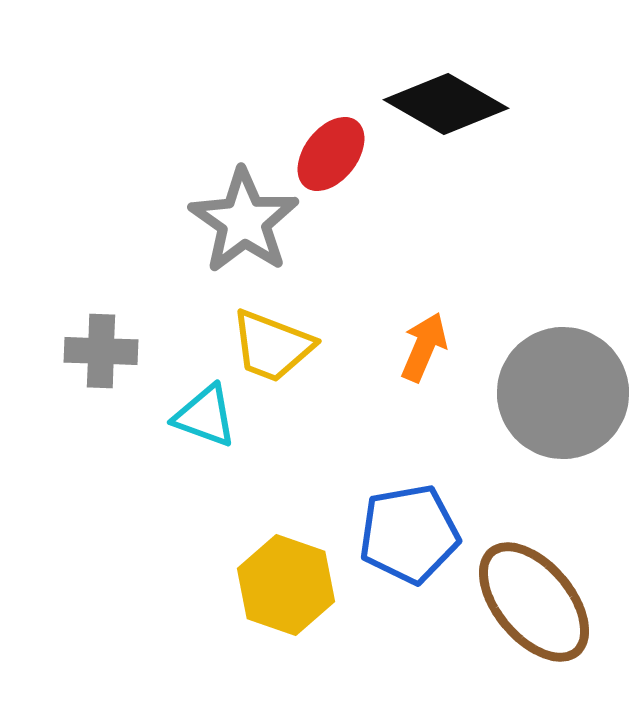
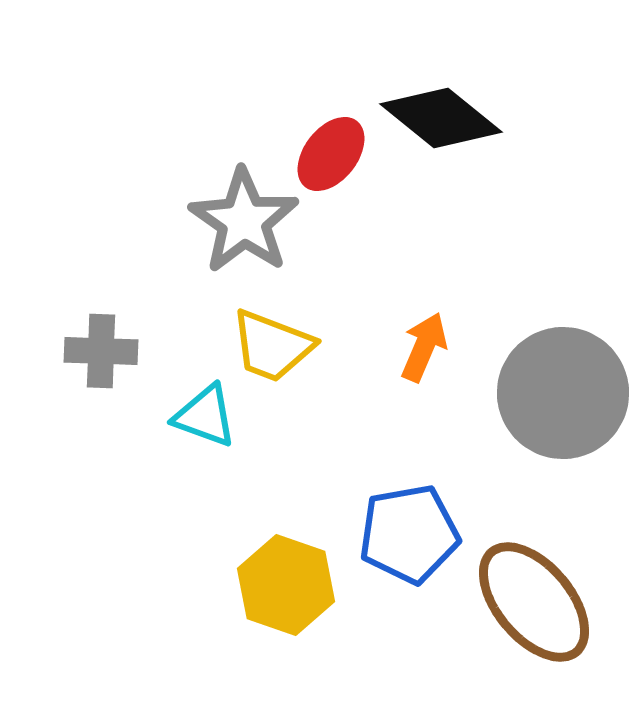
black diamond: moved 5 px left, 14 px down; rotated 9 degrees clockwise
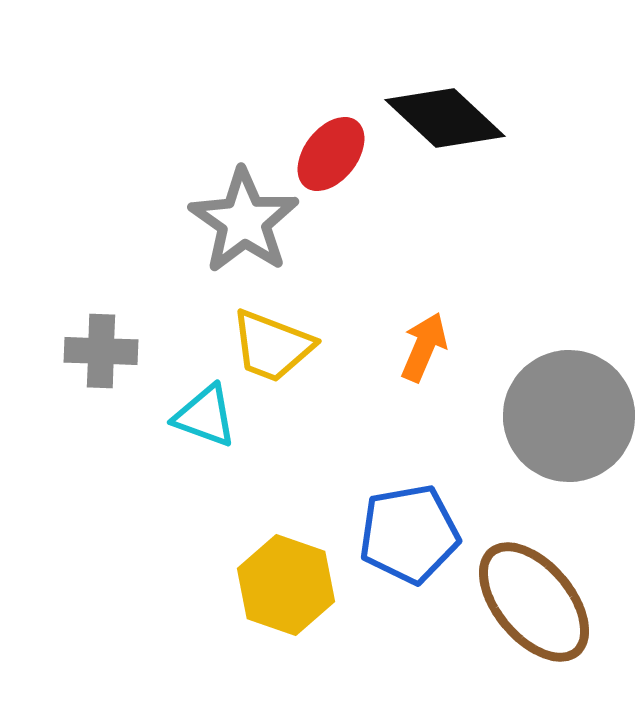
black diamond: moved 4 px right; rotated 4 degrees clockwise
gray circle: moved 6 px right, 23 px down
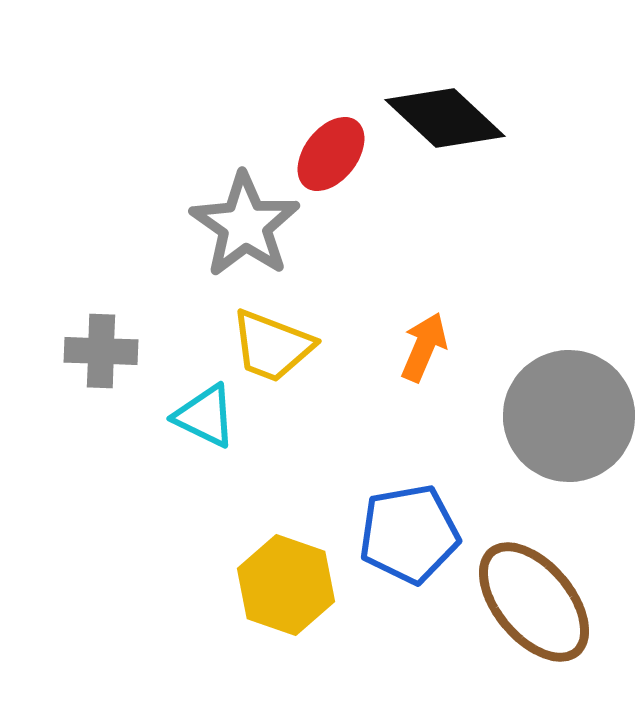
gray star: moved 1 px right, 4 px down
cyan triangle: rotated 6 degrees clockwise
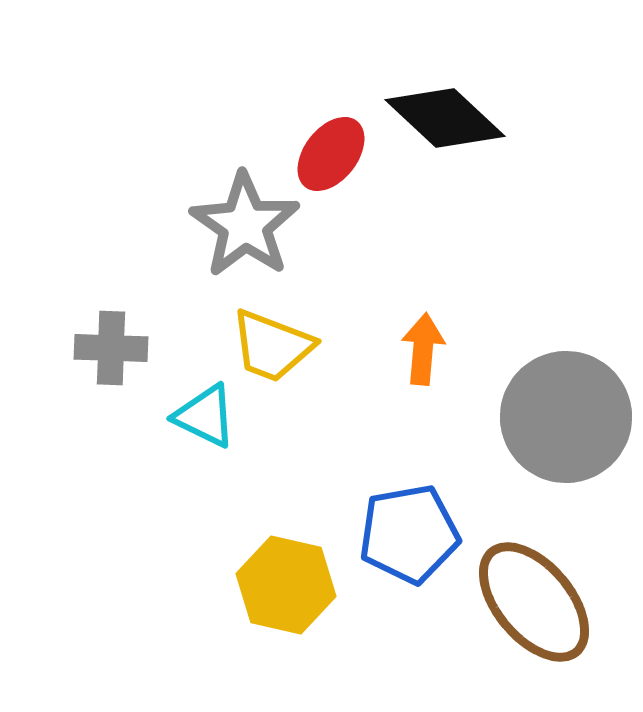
orange arrow: moved 1 px left, 2 px down; rotated 18 degrees counterclockwise
gray cross: moved 10 px right, 3 px up
gray circle: moved 3 px left, 1 px down
yellow hexagon: rotated 6 degrees counterclockwise
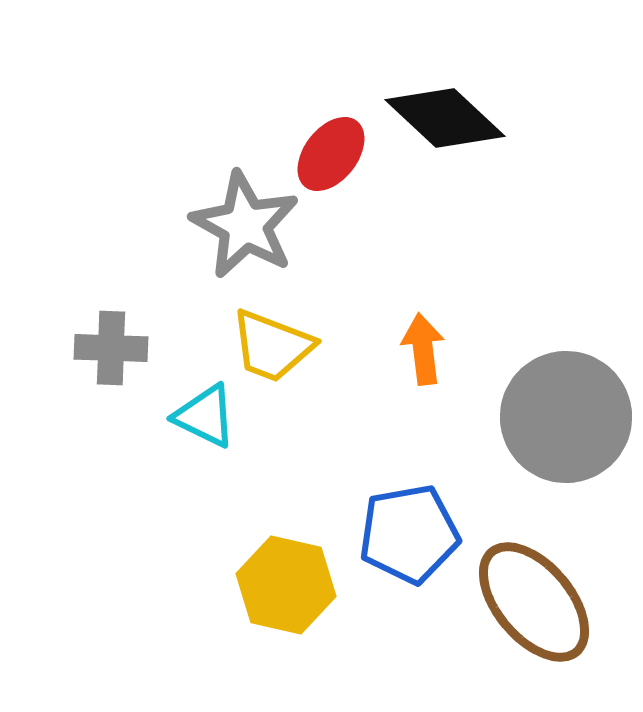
gray star: rotated 6 degrees counterclockwise
orange arrow: rotated 12 degrees counterclockwise
